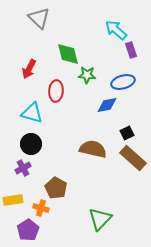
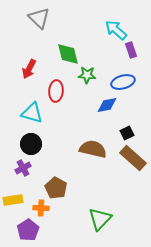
orange cross: rotated 14 degrees counterclockwise
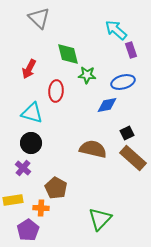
black circle: moved 1 px up
purple cross: rotated 21 degrees counterclockwise
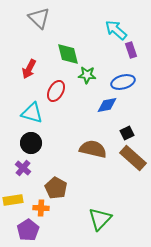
red ellipse: rotated 25 degrees clockwise
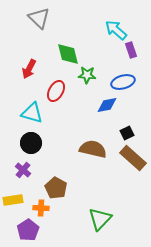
purple cross: moved 2 px down
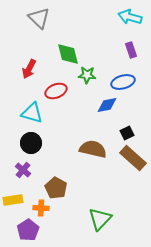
cyan arrow: moved 14 px right, 13 px up; rotated 25 degrees counterclockwise
red ellipse: rotated 40 degrees clockwise
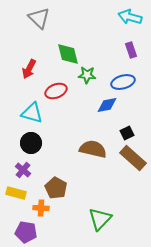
yellow rectangle: moved 3 px right, 7 px up; rotated 24 degrees clockwise
purple pentagon: moved 2 px left, 2 px down; rotated 30 degrees counterclockwise
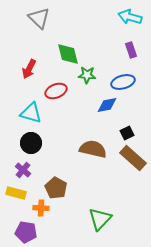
cyan triangle: moved 1 px left
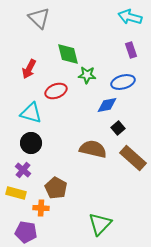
black square: moved 9 px left, 5 px up; rotated 16 degrees counterclockwise
green triangle: moved 5 px down
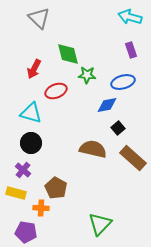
red arrow: moved 5 px right
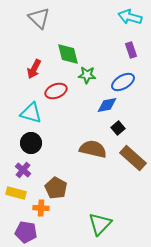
blue ellipse: rotated 15 degrees counterclockwise
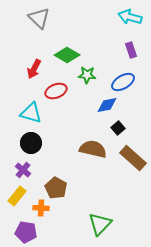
green diamond: moved 1 px left, 1 px down; rotated 45 degrees counterclockwise
yellow rectangle: moved 1 px right, 3 px down; rotated 66 degrees counterclockwise
